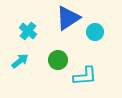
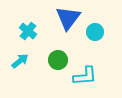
blue triangle: rotated 20 degrees counterclockwise
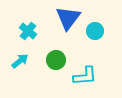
cyan circle: moved 1 px up
green circle: moved 2 px left
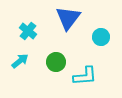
cyan circle: moved 6 px right, 6 px down
green circle: moved 2 px down
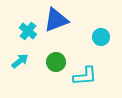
blue triangle: moved 12 px left, 2 px down; rotated 32 degrees clockwise
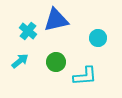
blue triangle: rotated 8 degrees clockwise
cyan circle: moved 3 px left, 1 px down
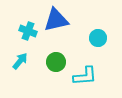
cyan cross: rotated 18 degrees counterclockwise
cyan arrow: rotated 12 degrees counterclockwise
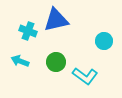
cyan circle: moved 6 px right, 3 px down
cyan arrow: rotated 108 degrees counterclockwise
cyan L-shape: rotated 40 degrees clockwise
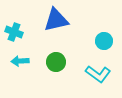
cyan cross: moved 14 px left, 1 px down
cyan arrow: rotated 24 degrees counterclockwise
cyan L-shape: moved 13 px right, 2 px up
